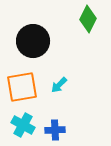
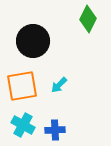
orange square: moved 1 px up
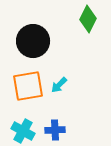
orange square: moved 6 px right
cyan cross: moved 6 px down
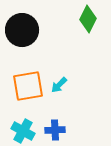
black circle: moved 11 px left, 11 px up
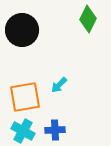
orange square: moved 3 px left, 11 px down
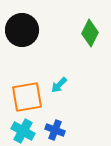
green diamond: moved 2 px right, 14 px down
orange square: moved 2 px right
blue cross: rotated 24 degrees clockwise
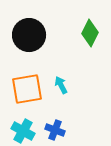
black circle: moved 7 px right, 5 px down
cyan arrow: moved 2 px right; rotated 108 degrees clockwise
orange square: moved 8 px up
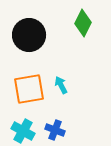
green diamond: moved 7 px left, 10 px up
orange square: moved 2 px right
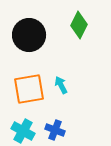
green diamond: moved 4 px left, 2 px down
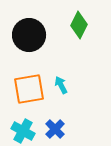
blue cross: moved 1 px up; rotated 24 degrees clockwise
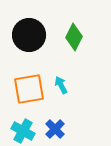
green diamond: moved 5 px left, 12 px down
